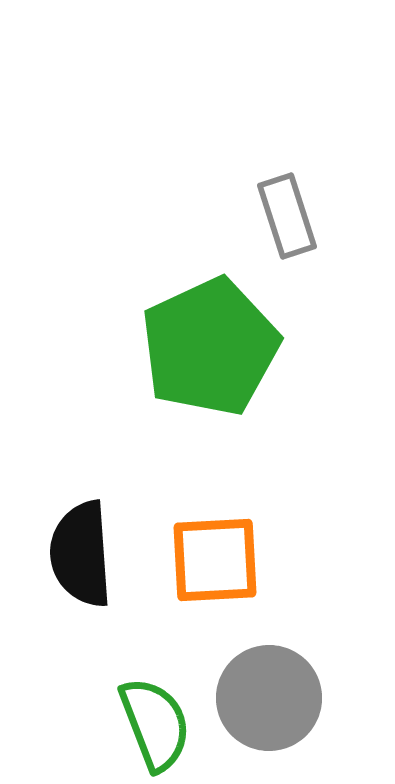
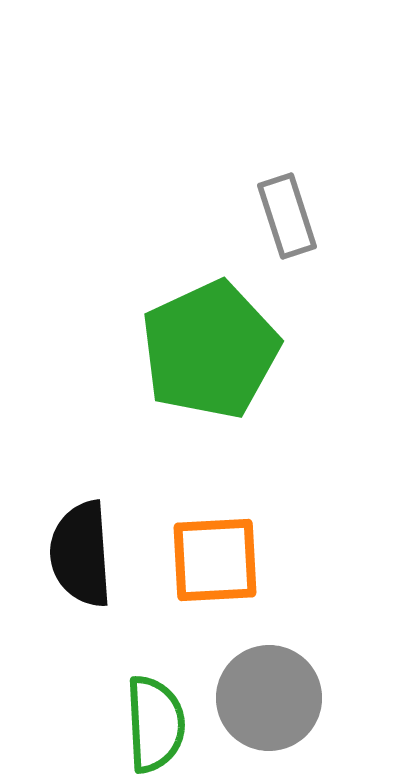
green pentagon: moved 3 px down
green semicircle: rotated 18 degrees clockwise
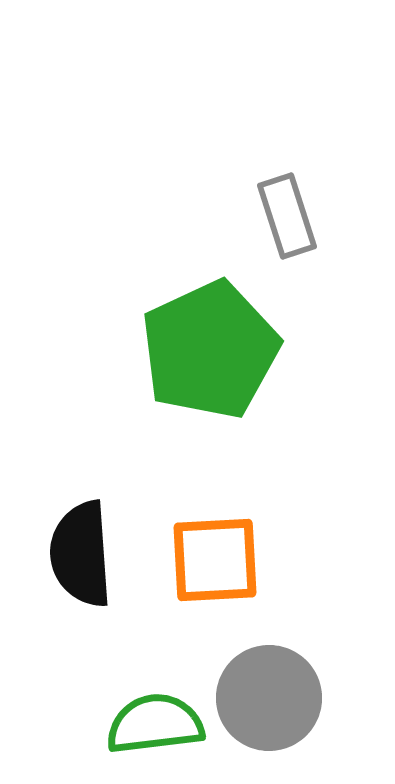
green semicircle: rotated 94 degrees counterclockwise
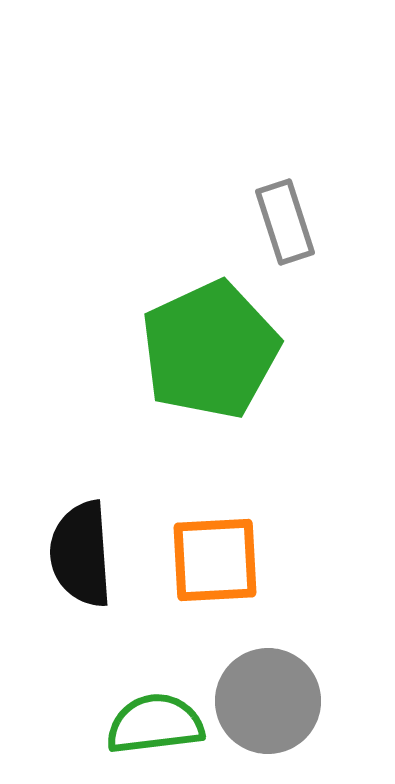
gray rectangle: moved 2 px left, 6 px down
gray circle: moved 1 px left, 3 px down
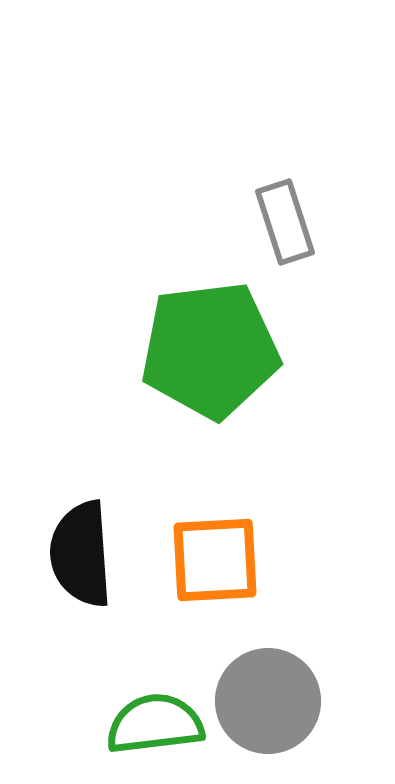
green pentagon: rotated 18 degrees clockwise
